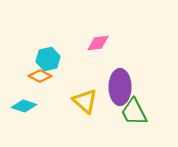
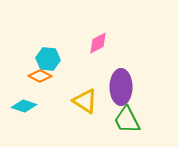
pink diamond: rotated 20 degrees counterclockwise
cyan hexagon: rotated 20 degrees clockwise
purple ellipse: moved 1 px right
yellow triangle: rotated 8 degrees counterclockwise
green trapezoid: moved 7 px left, 8 px down
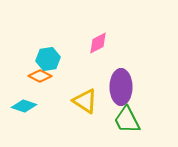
cyan hexagon: rotated 15 degrees counterclockwise
